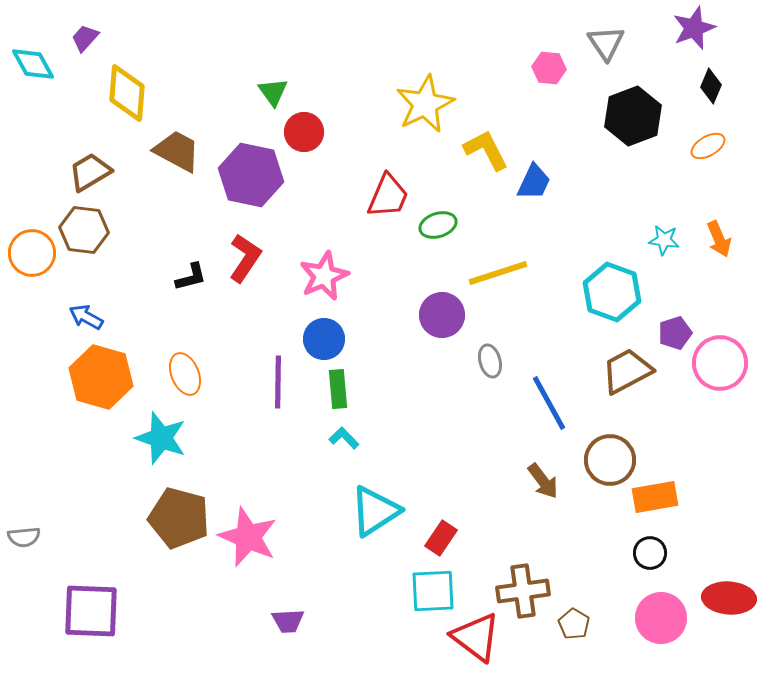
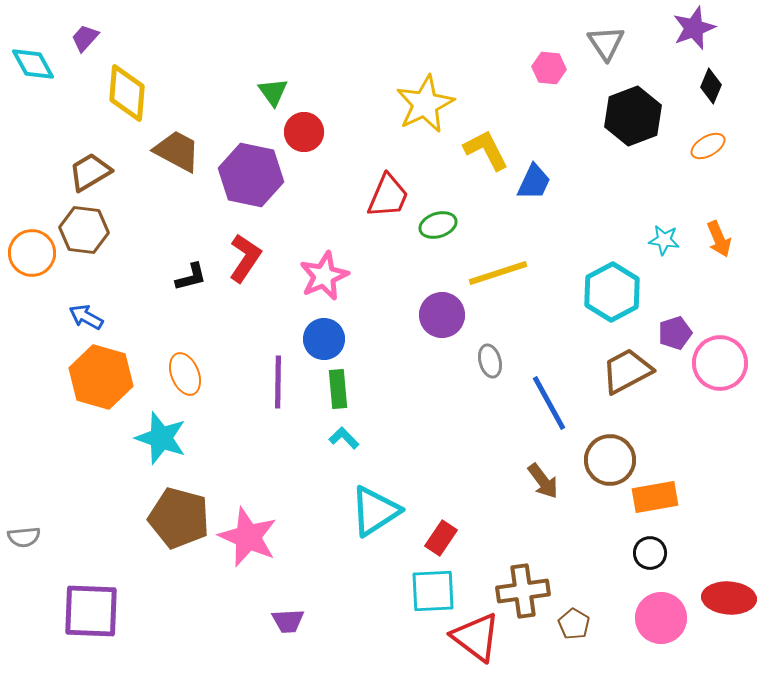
cyan hexagon at (612, 292): rotated 12 degrees clockwise
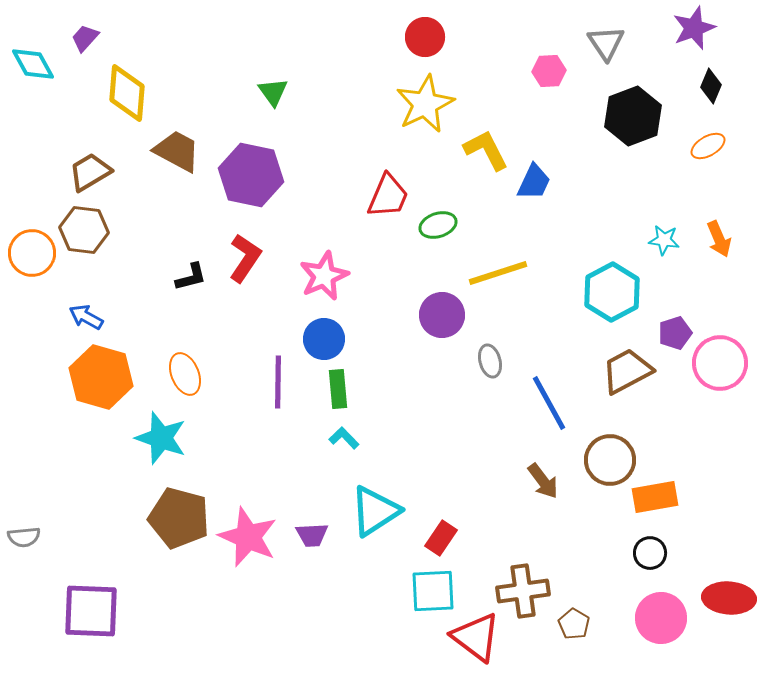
pink hexagon at (549, 68): moved 3 px down; rotated 8 degrees counterclockwise
red circle at (304, 132): moved 121 px right, 95 px up
purple trapezoid at (288, 621): moved 24 px right, 86 px up
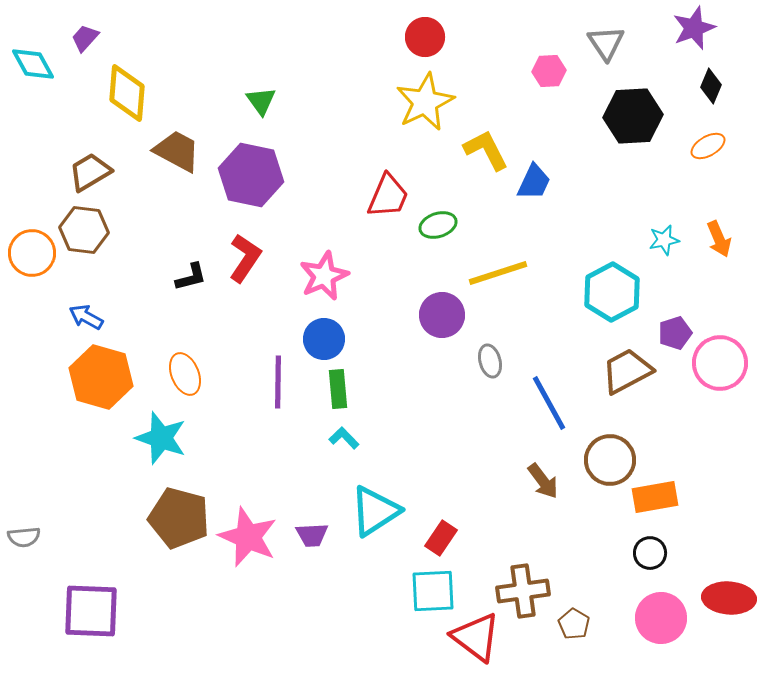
green triangle at (273, 92): moved 12 px left, 9 px down
yellow star at (425, 104): moved 2 px up
black hexagon at (633, 116): rotated 18 degrees clockwise
cyan star at (664, 240): rotated 20 degrees counterclockwise
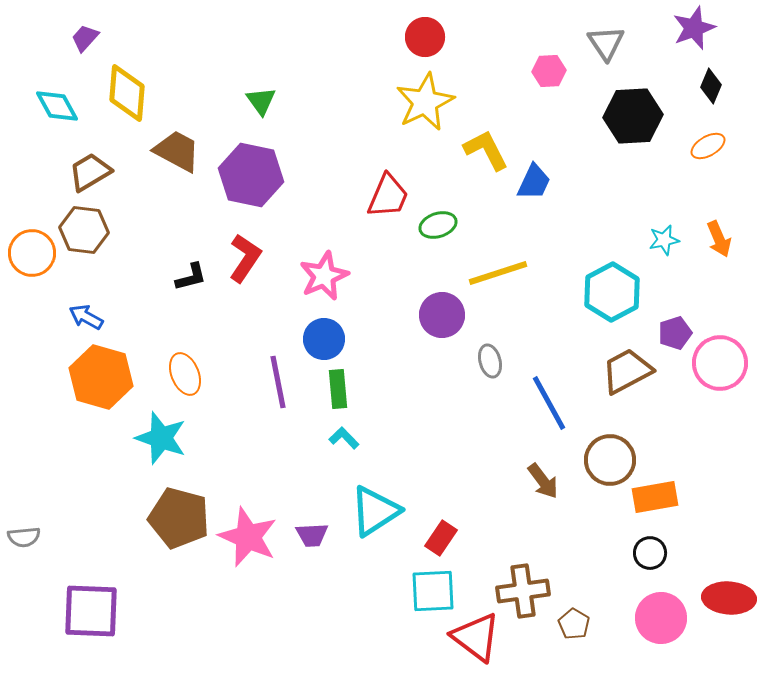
cyan diamond at (33, 64): moved 24 px right, 42 px down
purple line at (278, 382): rotated 12 degrees counterclockwise
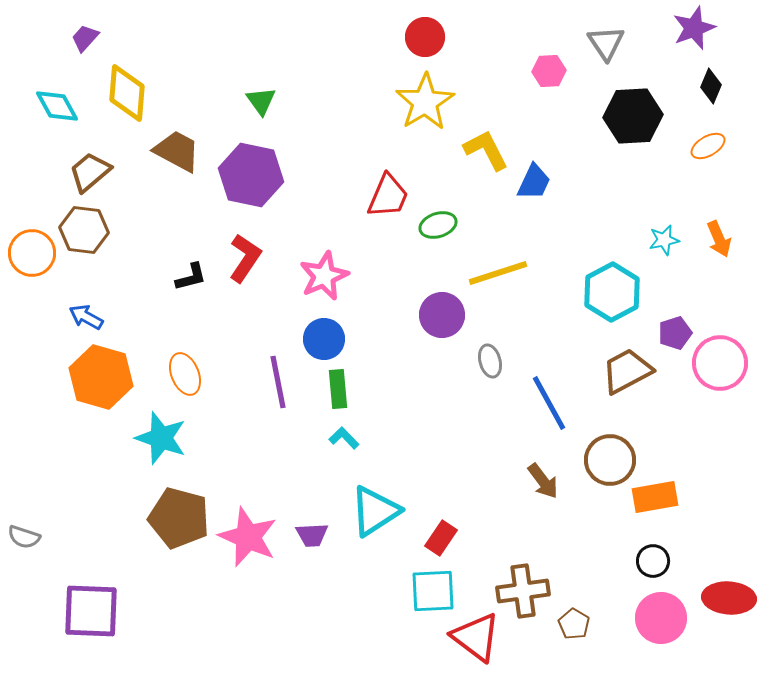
yellow star at (425, 102): rotated 6 degrees counterclockwise
brown trapezoid at (90, 172): rotated 9 degrees counterclockwise
gray semicircle at (24, 537): rotated 24 degrees clockwise
black circle at (650, 553): moved 3 px right, 8 px down
